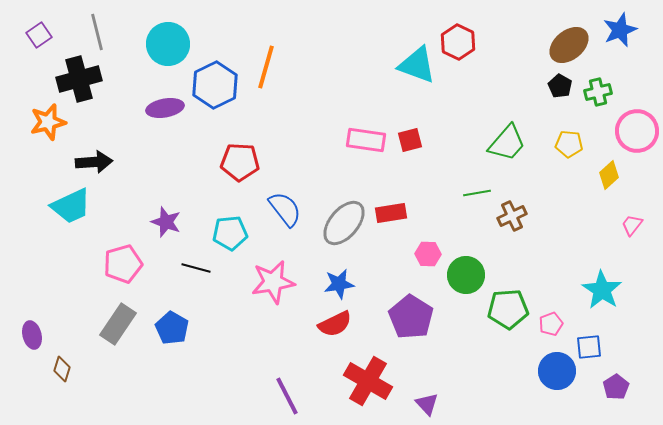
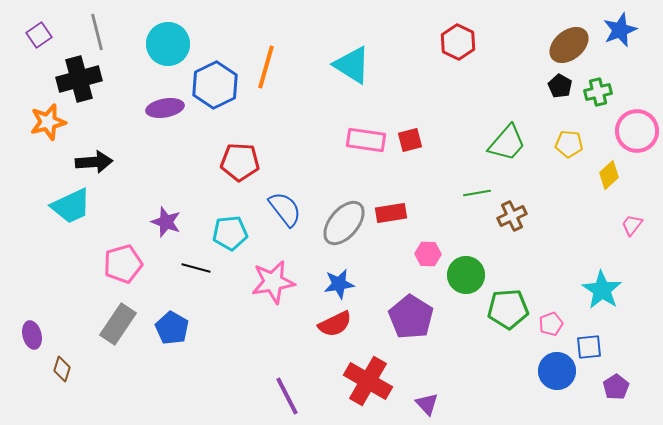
cyan triangle at (417, 65): moved 65 px left; rotated 12 degrees clockwise
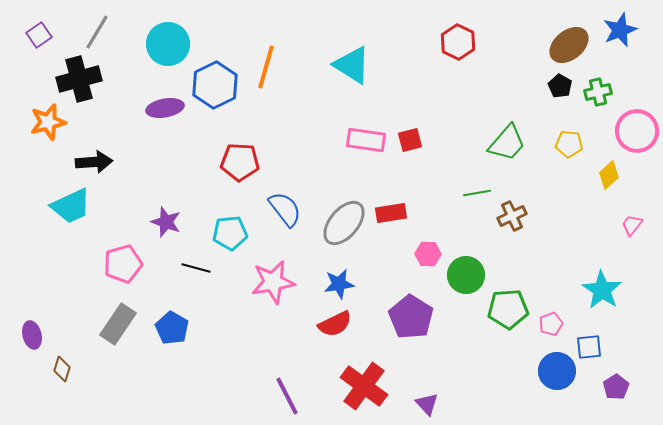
gray line at (97, 32): rotated 45 degrees clockwise
red cross at (368, 381): moved 4 px left, 5 px down; rotated 6 degrees clockwise
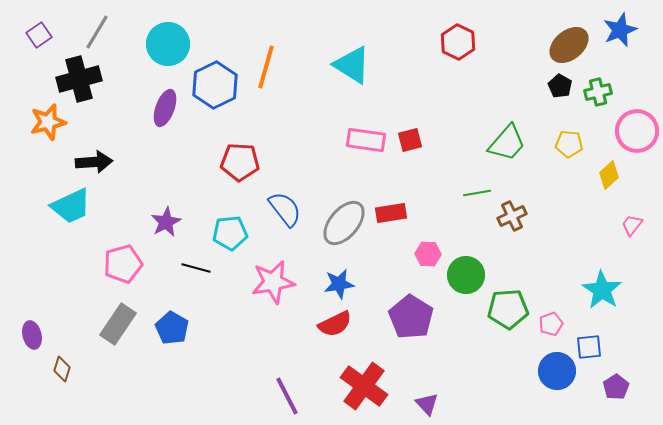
purple ellipse at (165, 108): rotated 60 degrees counterclockwise
purple star at (166, 222): rotated 24 degrees clockwise
